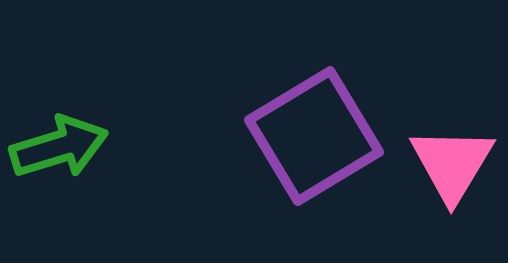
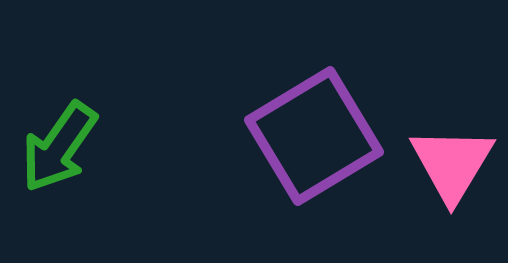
green arrow: rotated 142 degrees clockwise
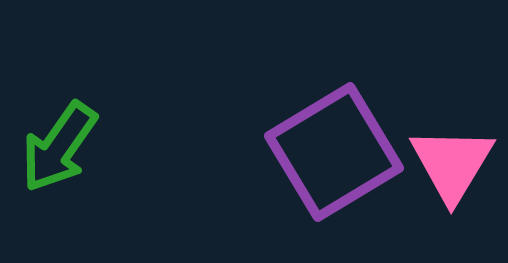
purple square: moved 20 px right, 16 px down
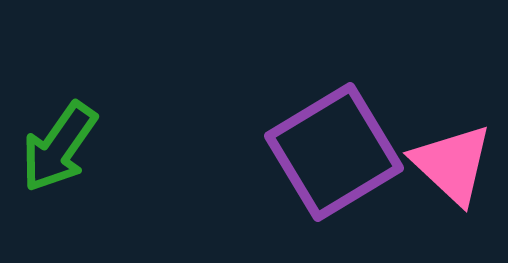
pink triangle: rotated 18 degrees counterclockwise
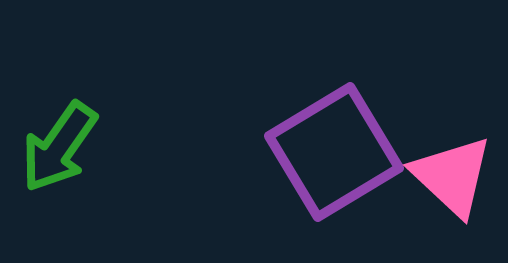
pink triangle: moved 12 px down
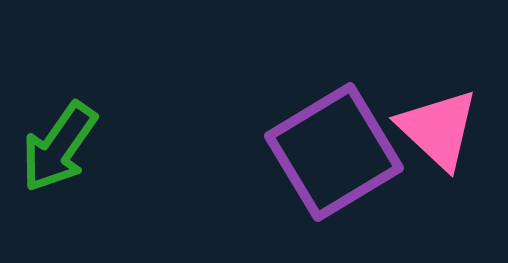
pink triangle: moved 14 px left, 47 px up
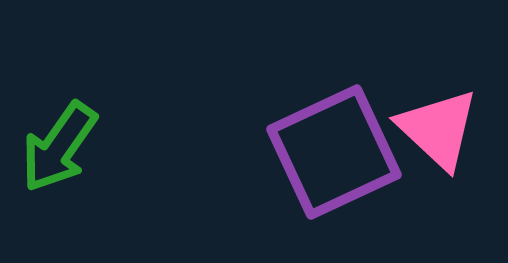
purple square: rotated 6 degrees clockwise
